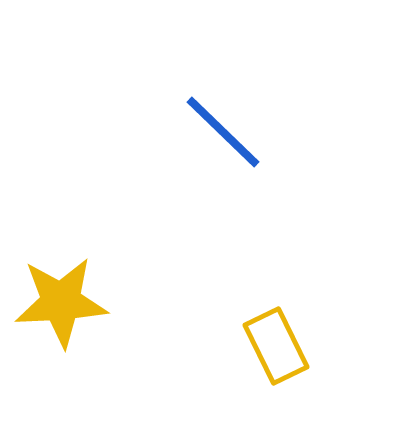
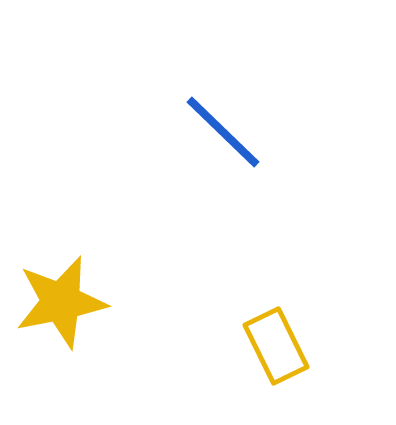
yellow star: rotated 8 degrees counterclockwise
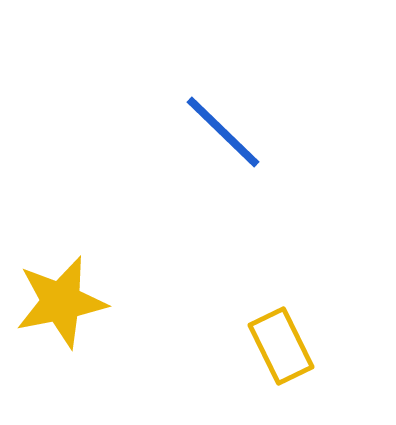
yellow rectangle: moved 5 px right
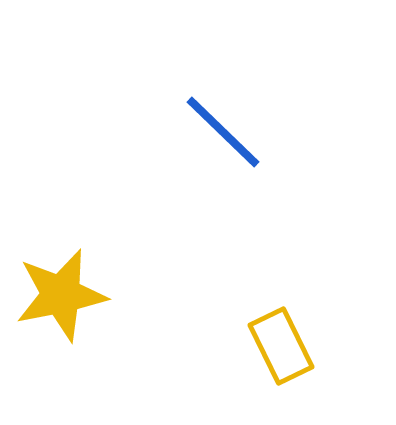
yellow star: moved 7 px up
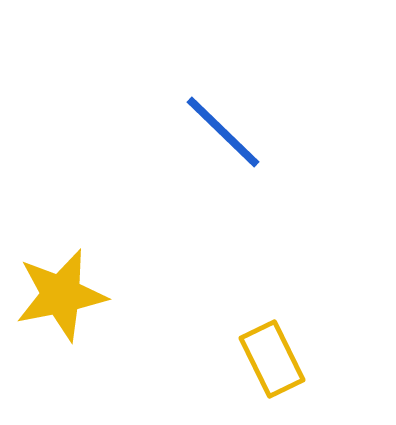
yellow rectangle: moved 9 px left, 13 px down
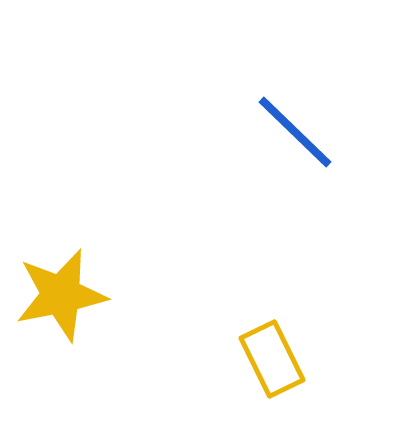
blue line: moved 72 px right
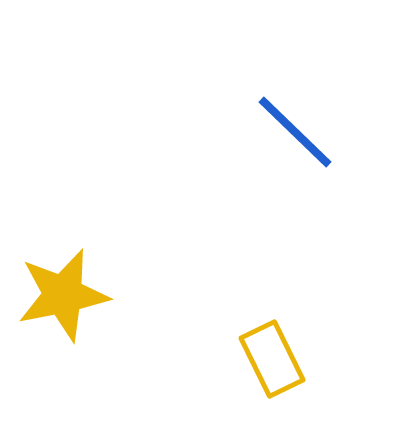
yellow star: moved 2 px right
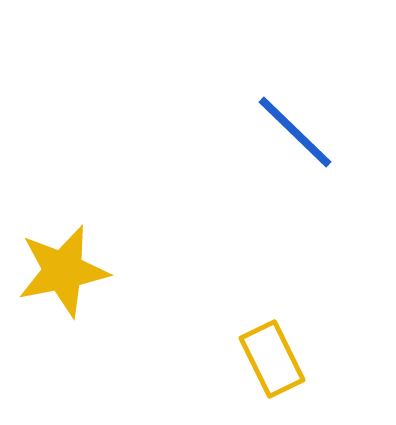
yellow star: moved 24 px up
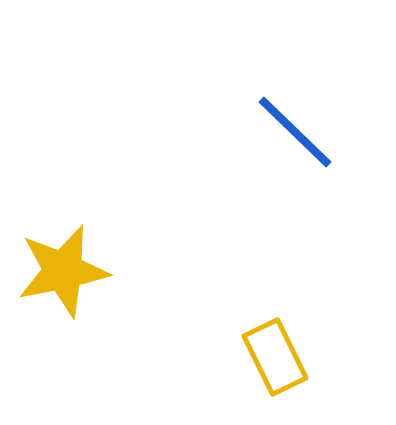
yellow rectangle: moved 3 px right, 2 px up
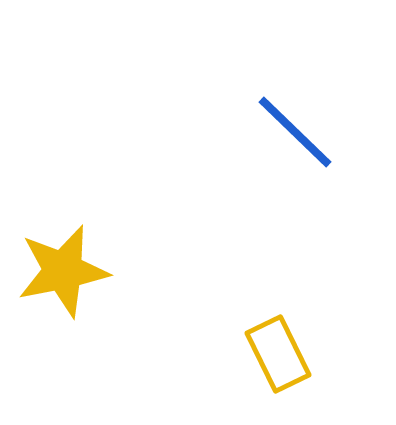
yellow rectangle: moved 3 px right, 3 px up
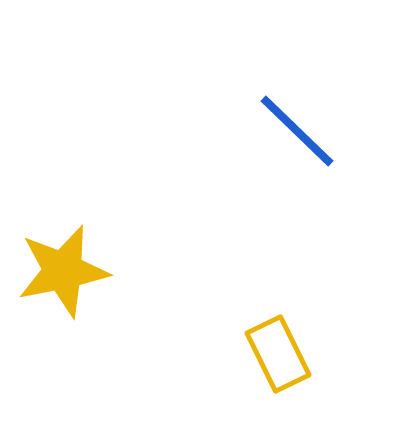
blue line: moved 2 px right, 1 px up
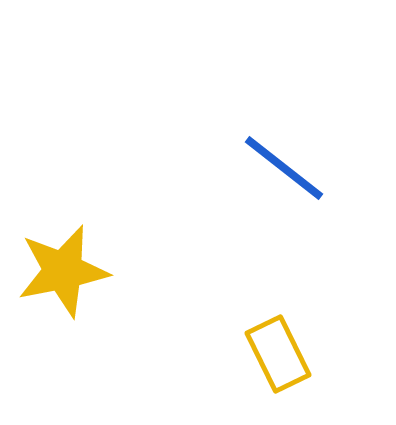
blue line: moved 13 px left, 37 px down; rotated 6 degrees counterclockwise
